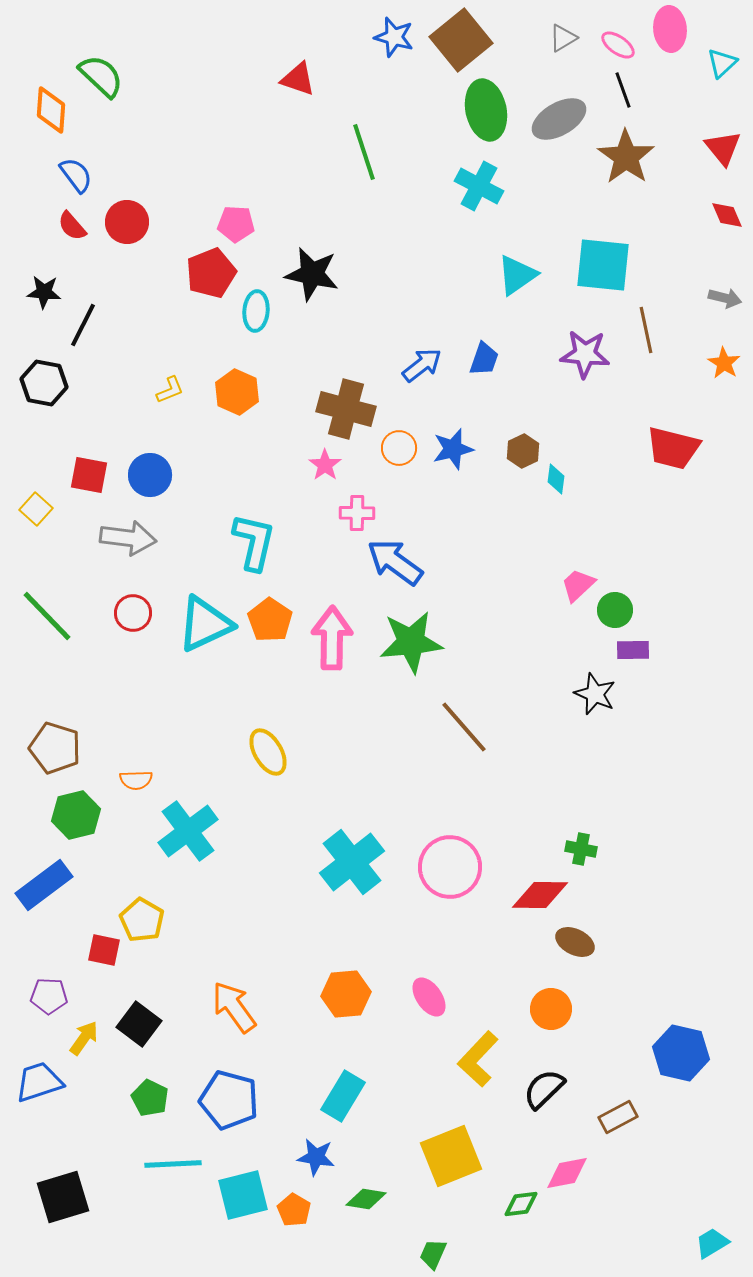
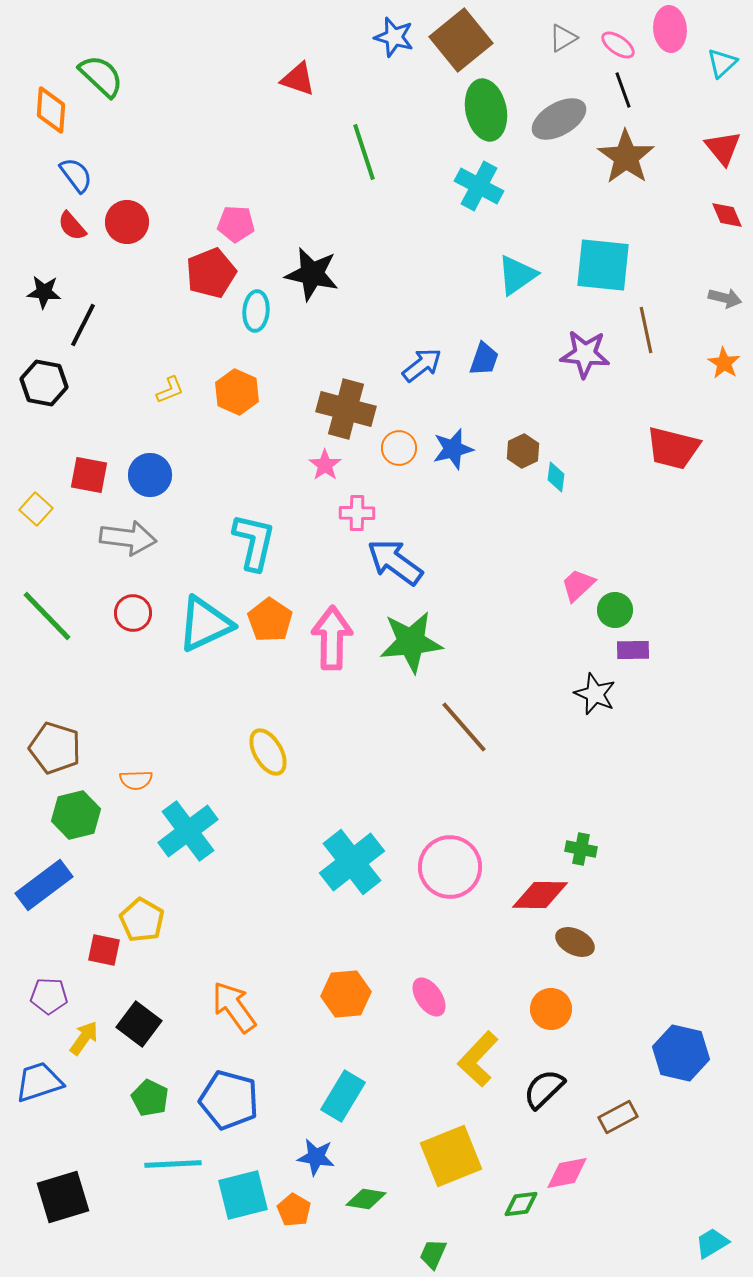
cyan diamond at (556, 479): moved 2 px up
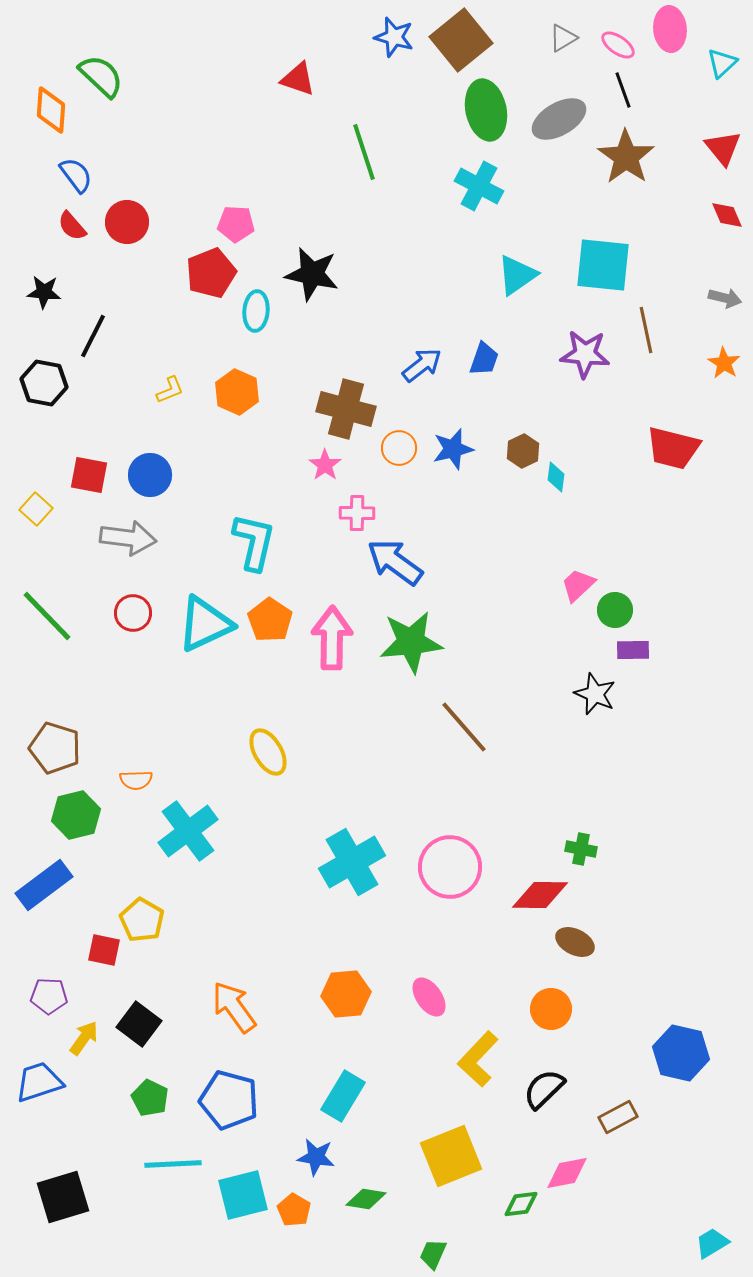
black line at (83, 325): moved 10 px right, 11 px down
cyan cross at (352, 862): rotated 8 degrees clockwise
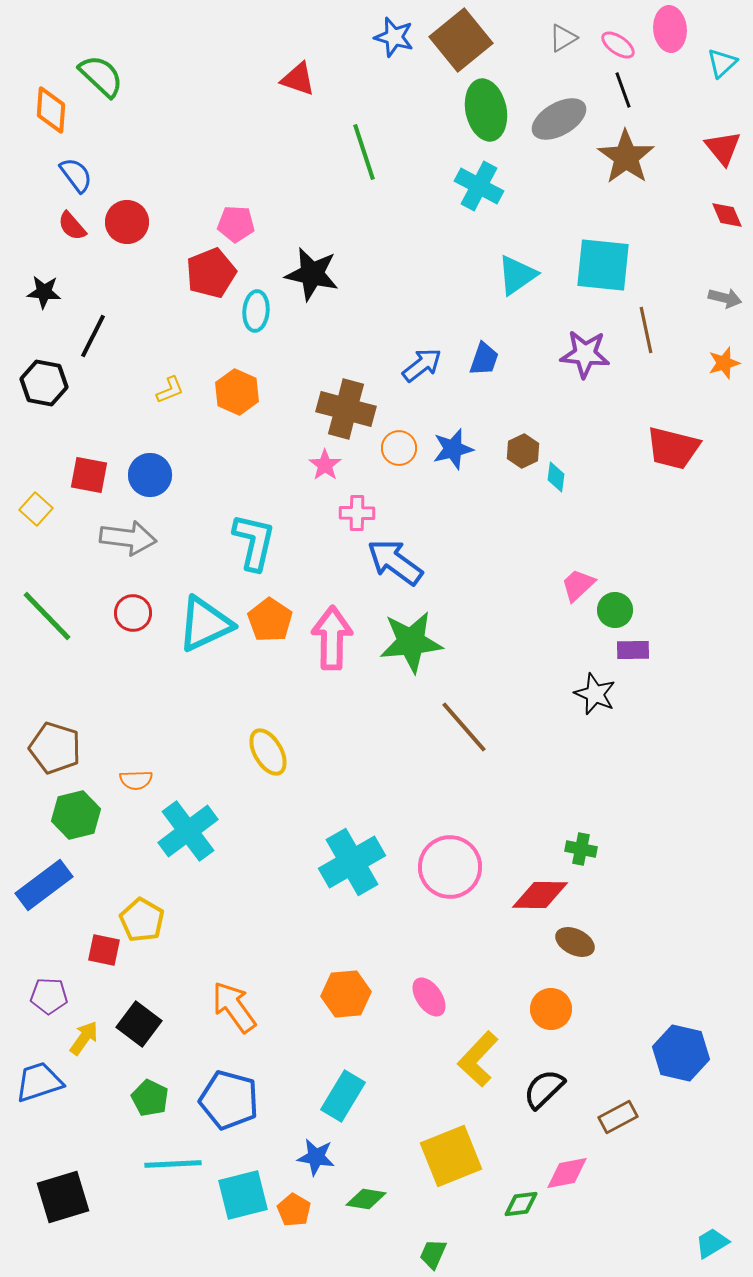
orange star at (724, 363): rotated 24 degrees clockwise
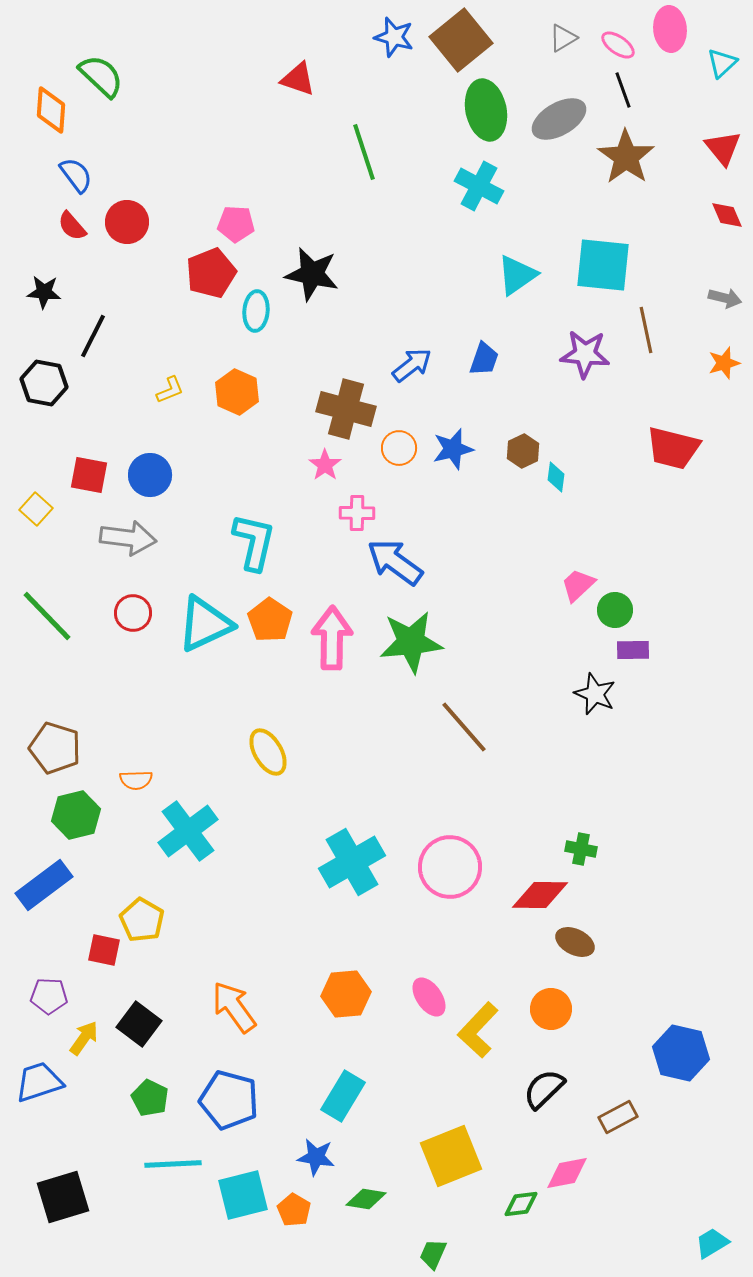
blue arrow at (422, 365): moved 10 px left
yellow L-shape at (478, 1059): moved 29 px up
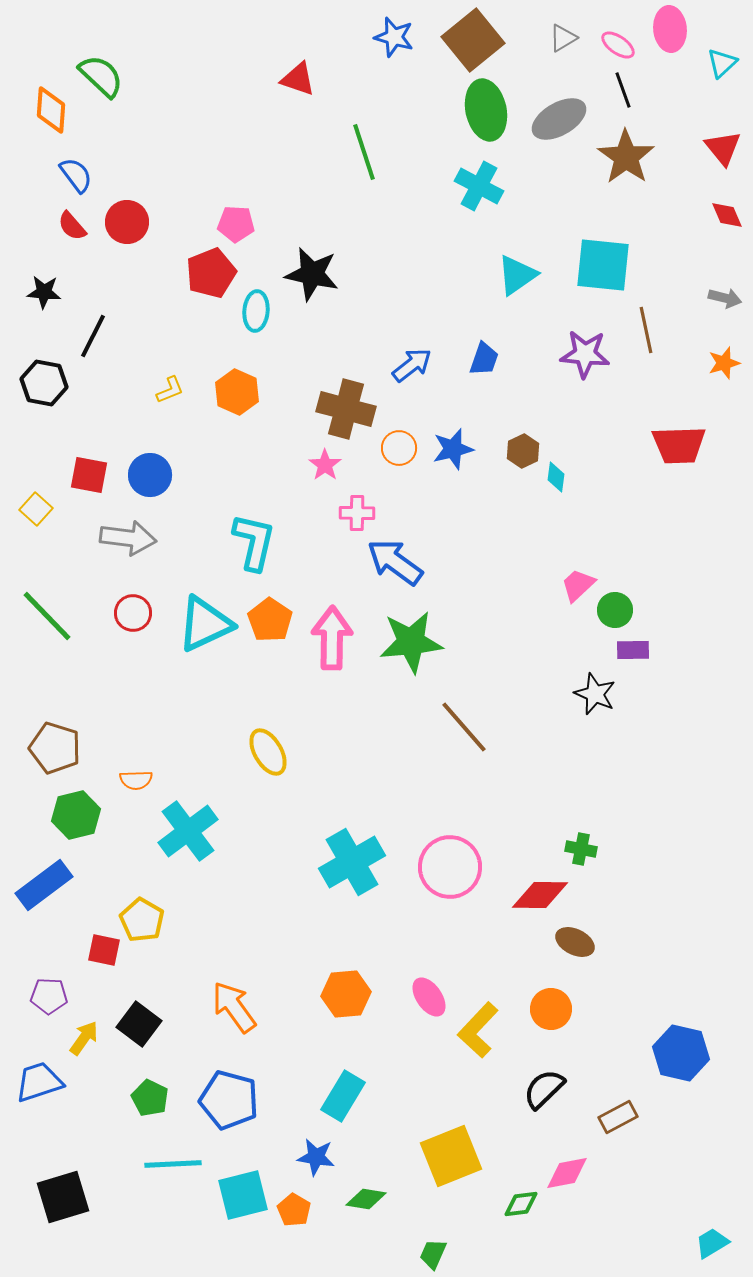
brown square at (461, 40): moved 12 px right
red trapezoid at (673, 448): moved 6 px right, 3 px up; rotated 16 degrees counterclockwise
